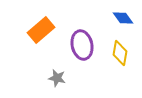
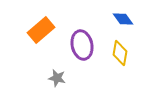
blue diamond: moved 1 px down
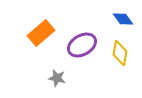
orange rectangle: moved 3 px down
purple ellipse: rotated 72 degrees clockwise
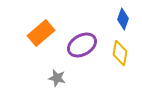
blue diamond: rotated 55 degrees clockwise
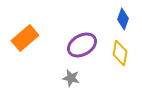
orange rectangle: moved 16 px left, 5 px down
gray star: moved 14 px right
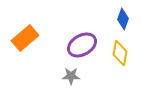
gray star: moved 2 px up; rotated 12 degrees counterclockwise
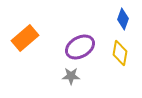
purple ellipse: moved 2 px left, 2 px down
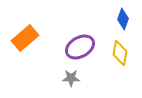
gray star: moved 2 px down
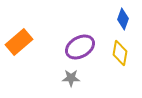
orange rectangle: moved 6 px left, 4 px down
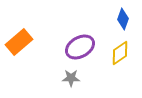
yellow diamond: rotated 45 degrees clockwise
